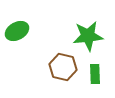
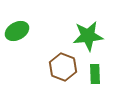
brown hexagon: rotated 8 degrees clockwise
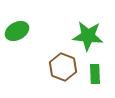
green star: rotated 12 degrees clockwise
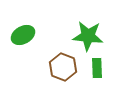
green ellipse: moved 6 px right, 4 px down
green rectangle: moved 2 px right, 6 px up
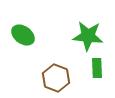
green ellipse: rotated 65 degrees clockwise
brown hexagon: moved 7 px left, 11 px down
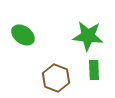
green rectangle: moved 3 px left, 2 px down
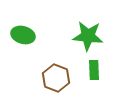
green ellipse: rotated 20 degrees counterclockwise
